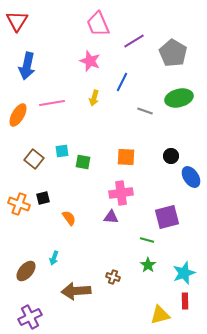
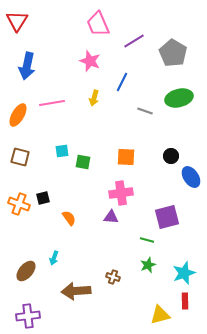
brown square: moved 14 px left, 2 px up; rotated 24 degrees counterclockwise
green star: rotated 14 degrees clockwise
purple cross: moved 2 px left, 1 px up; rotated 20 degrees clockwise
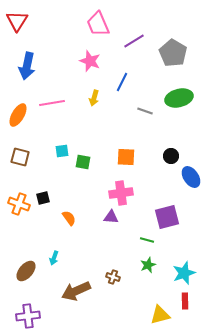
brown arrow: rotated 20 degrees counterclockwise
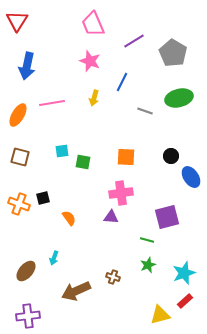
pink trapezoid: moved 5 px left
red rectangle: rotated 49 degrees clockwise
